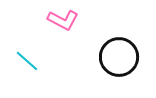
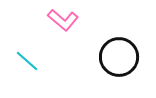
pink L-shape: rotated 12 degrees clockwise
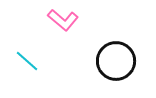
black circle: moved 3 px left, 4 px down
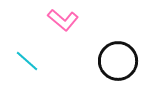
black circle: moved 2 px right
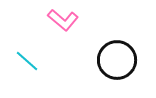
black circle: moved 1 px left, 1 px up
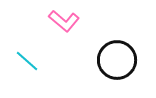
pink L-shape: moved 1 px right, 1 px down
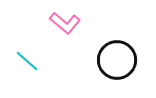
pink L-shape: moved 1 px right, 2 px down
